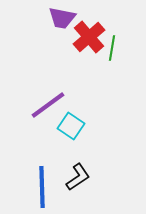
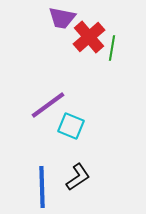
cyan square: rotated 12 degrees counterclockwise
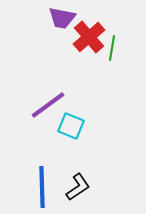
black L-shape: moved 10 px down
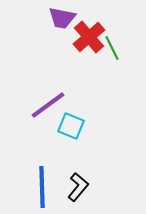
green line: rotated 35 degrees counterclockwise
black L-shape: rotated 16 degrees counterclockwise
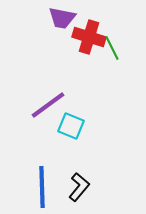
red cross: rotated 32 degrees counterclockwise
black L-shape: moved 1 px right
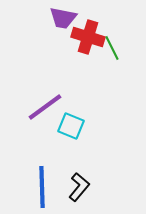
purple trapezoid: moved 1 px right
red cross: moved 1 px left
purple line: moved 3 px left, 2 px down
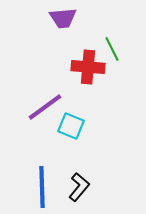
purple trapezoid: rotated 16 degrees counterclockwise
red cross: moved 30 px down; rotated 12 degrees counterclockwise
green line: moved 1 px down
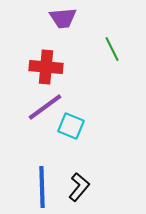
red cross: moved 42 px left
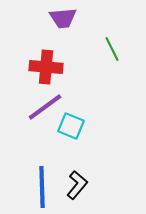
black L-shape: moved 2 px left, 2 px up
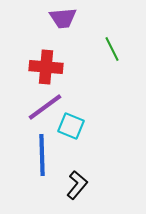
blue line: moved 32 px up
